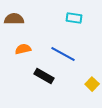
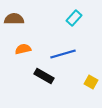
cyan rectangle: rotated 56 degrees counterclockwise
blue line: rotated 45 degrees counterclockwise
yellow square: moved 1 px left, 2 px up; rotated 16 degrees counterclockwise
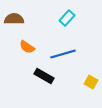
cyan rectangle: moved 7 px left
orange semicircle: moved 4 px right, 2 px up; rotated 133 degrees counterclockwise
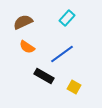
brown semicircle: moved 9 px right, 3 px down; rotated 24 degrees counterclockwise
blue line: moved 1 px left; rotated 20 degrees counterclockwise
yellow square: moved 17 px left, 5 px down
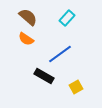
brown semicircle: moved 5 px right, 5 px up; rotated 66 degrees clockwise
orange semicircle: moved 1 px left, 8 px up
blue line: moved 2 px left
yellow square: moved 2 px right; rotated 32 degrees clockwise
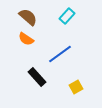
cyan rectangle: moved 2 px up
black rectangle: moved 7 px left, 1 px down; rotated 18 degrees clockwise
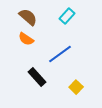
yellow square: rotated 16 degrees counterclockwise
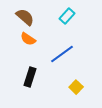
brown semicircle: moved 3 px left
orange semicircle: moved 2 px right
blue line: moved 2 px right
black rectangle: moved 7 px left; rotated 60 degrees clockwise
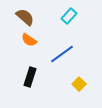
cyan rectangle: moved 2 px right
orange semicircle: moved 1 px right, 1 px down
yellow square: moved 3 px right, 3 px up
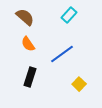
cyan rectangle: moved 1 px up
orange semicircle: moved 1 px left, 4 px down; rotated 21 degrees clockwise
